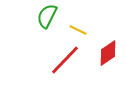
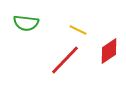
green semicircle: moved 21 px left, 7 px down; rotated 110 degrees counterclockwise
red diamond: moved 1 px right, 2 px up
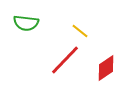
yellow line: moved 2 px right, 1 px down; rotated 12 degrees clockwise
red diamond: moved 3 px left, 17 px down
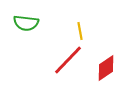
yellow line: rotated 42 degrees clockwise
red line: moved 3 px right
